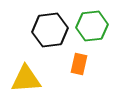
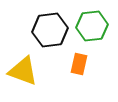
yellow triangle: moved 3 px left, 8 px up; rotated 24 degrees clockwise
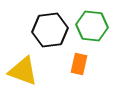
green hexagon: rotated 12 degrees clockwise
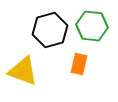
black hexagon: rotated 8 degrees counterclockwise
